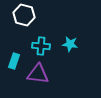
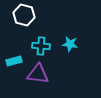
cyan rectangle: rotated 56 degrees clockwise
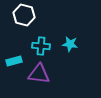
purple triangle: moved 1 px right
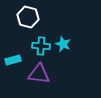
white hexagon: moved 4 px right, 2 px down
cyan star: moved 7 px left; rotated 14 degrees clockwise
cyan rectangle: moved 1 px left, 1 px up
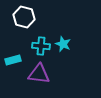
white hexagon: moved 4 px left
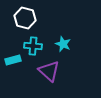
white hexagon: moved 1 px right, 1 px down
cyan cross: moved 8 px left
purple triangle: moved 10 px right, 3 px up; rotated 35 degrees clockwise
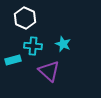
white hexagon: rotated 10 degrees clockwise
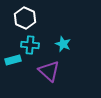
cyan cross: moved 3 px left, 1 px up
